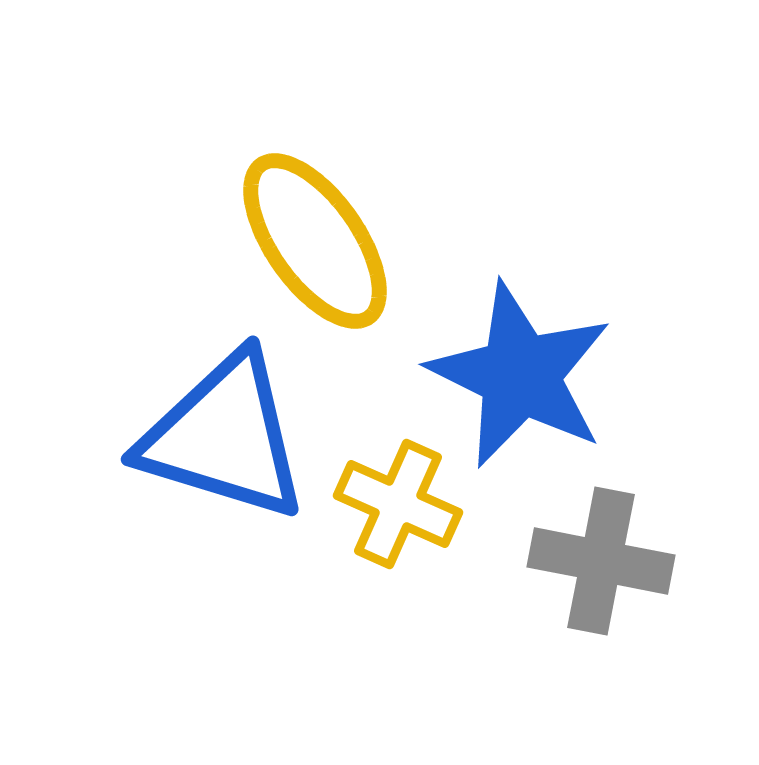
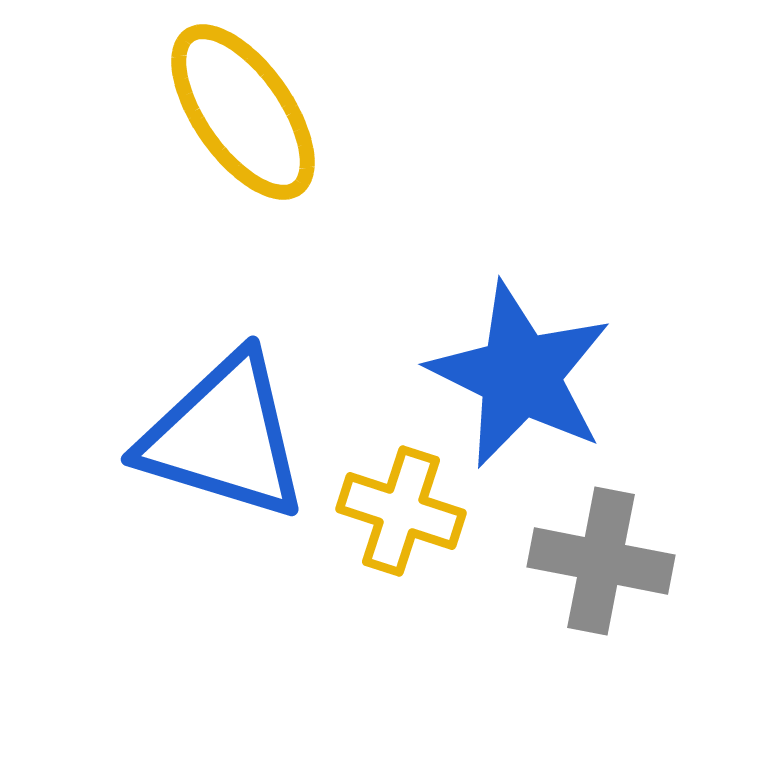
yellow ellipse: moved 72 px left, 129 px up
yellow cross: moved 3 px right, 7 px down; rotated 6 degrees counterclockwise
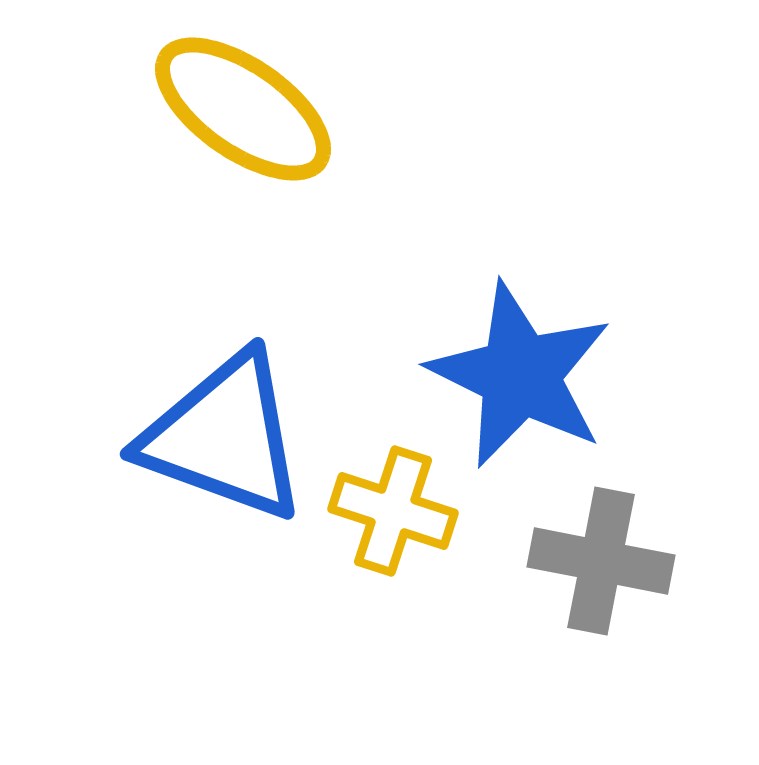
yellow ellipse: moved 3 px up; rotated 20 degrees counterclockwise
blue triangle: rotated 3 degrees clockwise
yellow cross: moved 8 px left
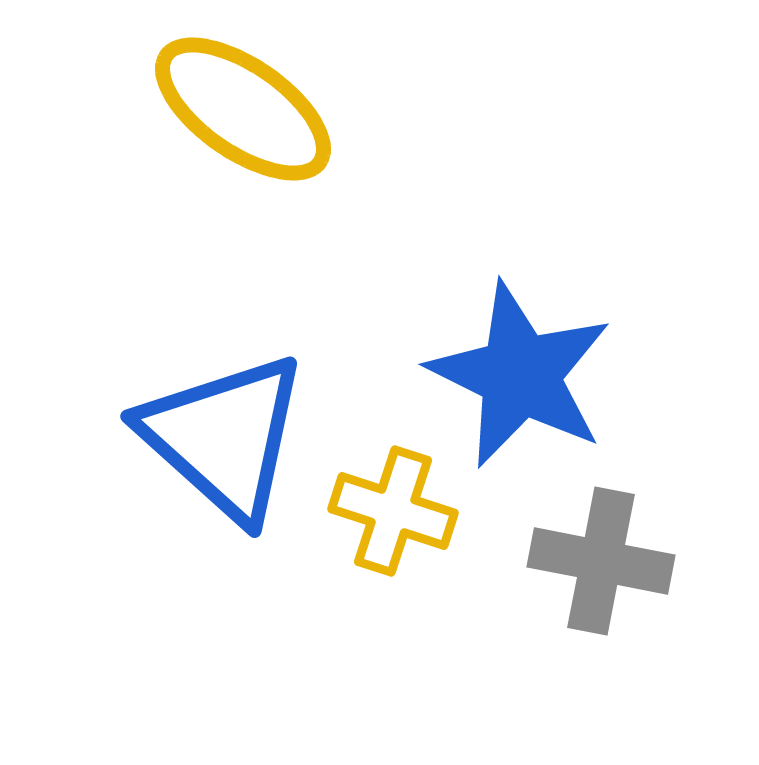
blue triangle: rotated 22 degrees clockwise
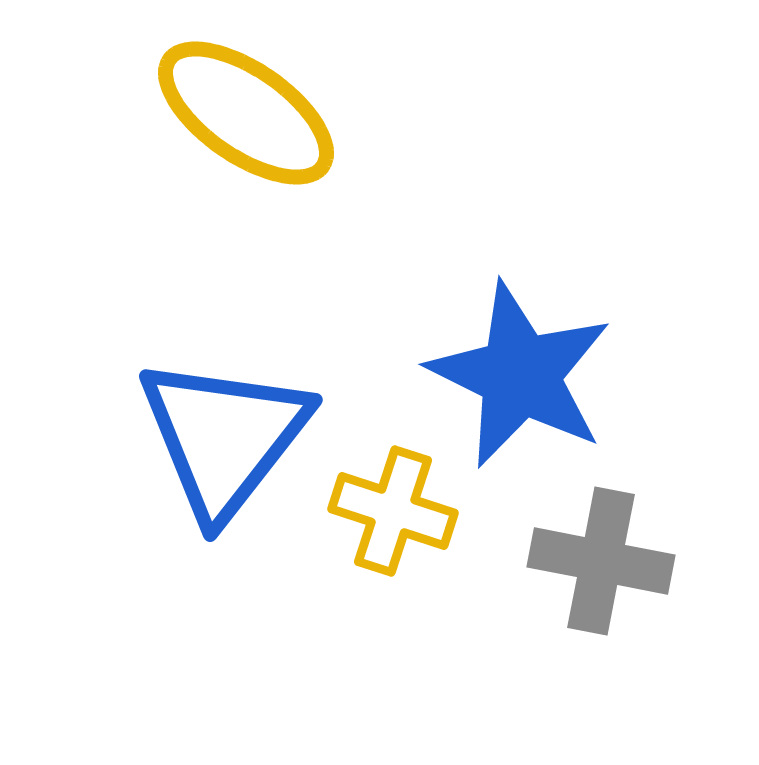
yellow ellipse: moved 3 px right, 4 px down
blue triangle: rotated 26 degrees clockwise
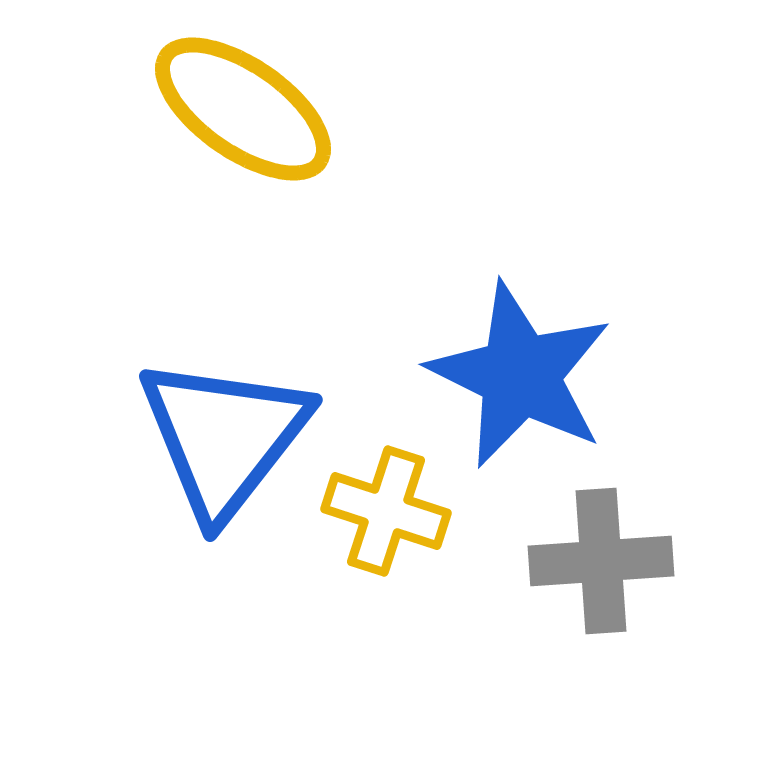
yellow ellipse: moved 3 px left, 4 px up
yellow cross: moved 7 px left
gray cross: rotated 15 degrees counterclockwise
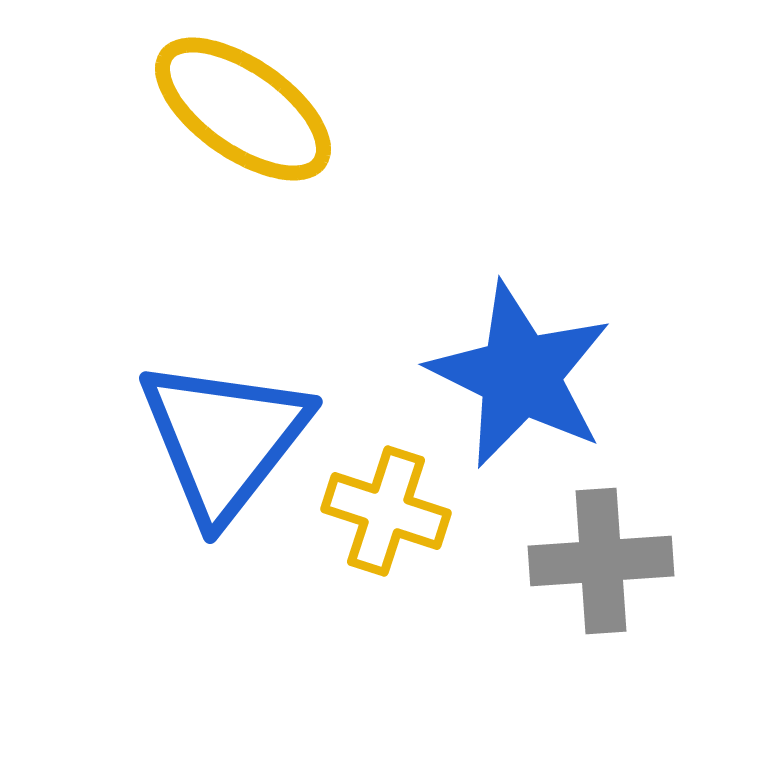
blue triangle: moved 2 px down
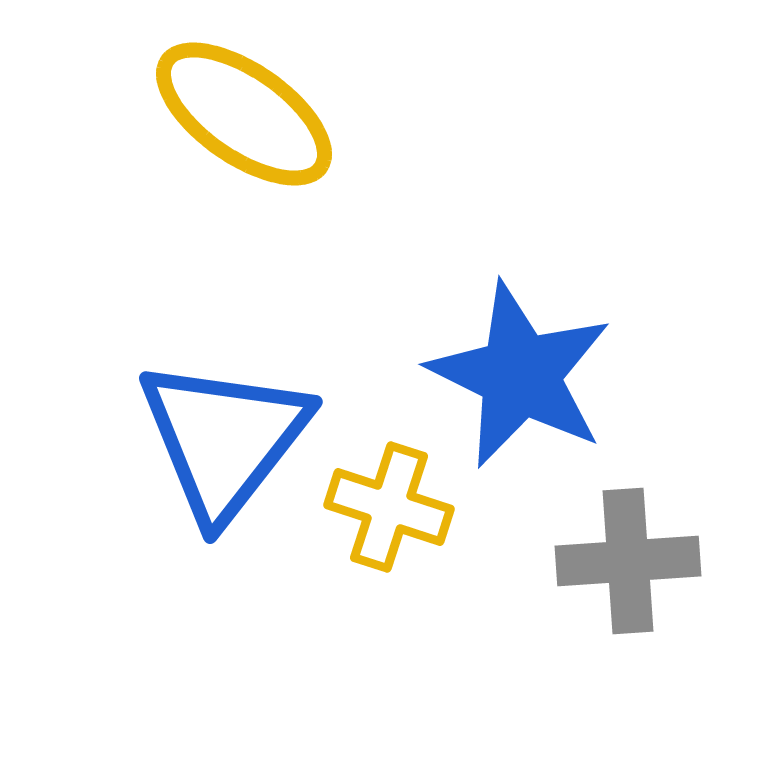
yellow ellipse: moved 1 px right, 5 px down
yellow cross: moved 3 px right, 4 px up
gray cross: moved 27 px right
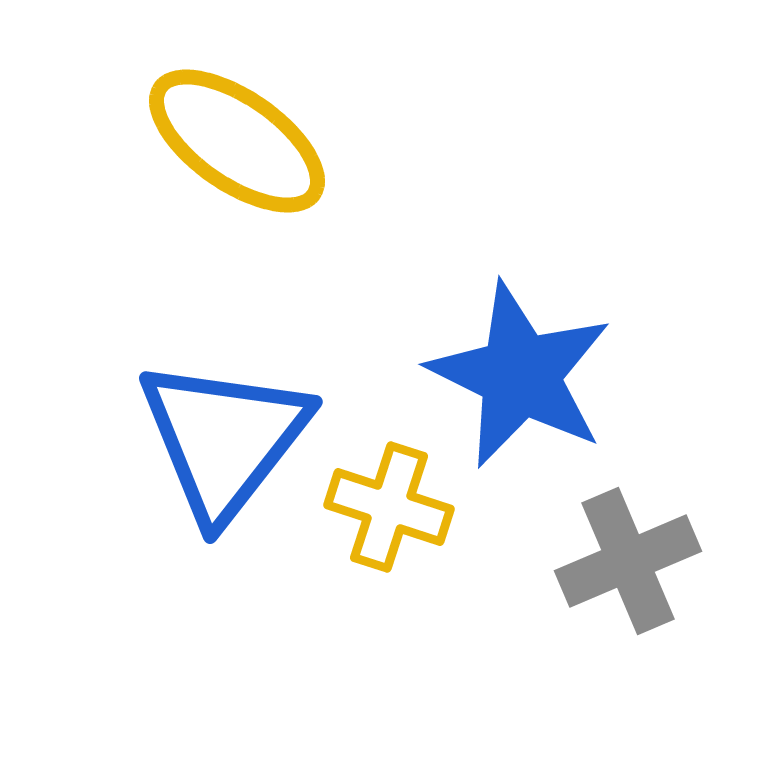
yellow ellipse: moved 7 px left, 27 px down
gray cross: rotated 19 degrees counterclockwise
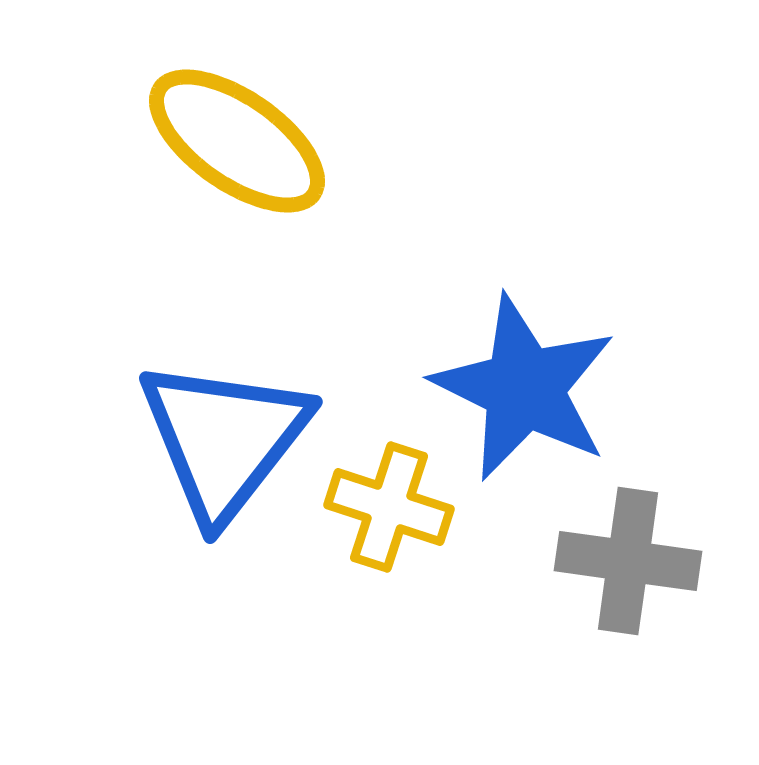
blue star: moved 4 px right, 13 px down
gray cross: rotated 31 degrees clockwise
